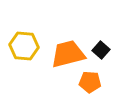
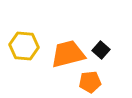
orange pentagon: rotated 10 degrees counterclockwise
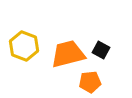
yellow hexagon: rotated 16 degrees clockwise
black square: rotated 12 degrees counterclockwise
